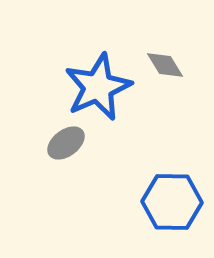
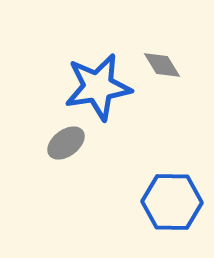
gray diamond: moved 3 px left
blue star: rotated 14 degrees clockwise
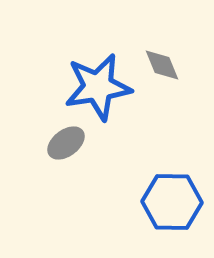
gray diamond: rotated 9 degrees clockwise
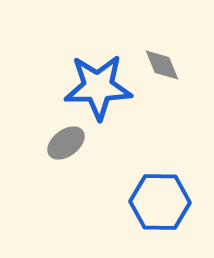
blue star: rotated 8 degrees clockwise
blue hexagon: moved 12 px left
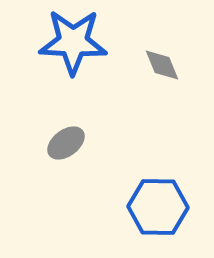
blue star: moved 25 px left, 45 px up; rotated 4 degrees clockwise
blue hexagon: moved 2 px left, 5 px down
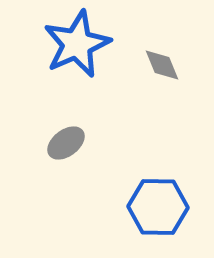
blue star: moved 4 px right, 2 px down; rotated 26 degrees counterclockwise
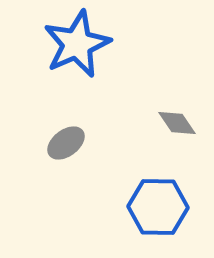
gray diamond: moved 15 px right, 58 px down; rotated 12 degrees counterclockwise
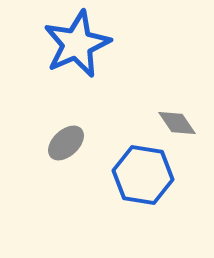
gray ellipse: rotated 6 degrees counterclockwise
blue hexagon: moved 15 px left, 32 px up; rotated 8 degrees clockwise
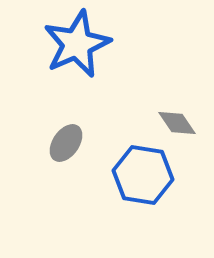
gray ellipse: rotated 12 degrees counterclockwise
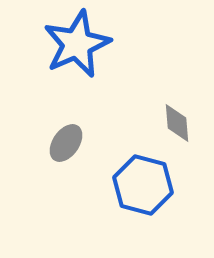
gray diamond: rotated 30 degrees clockwise
blue hexagon: moved 10 px down; rotated 6 degrees clockwise
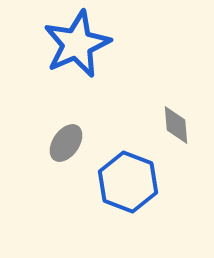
gray diamond: moved 1 px left, 2 px down
blue hexagon: moved 15 px left, 3 px up; rotated 6 degrees clockwise
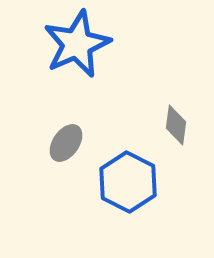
gray diamond: rotated 12 degrees clockwise
blue hexagon: rotated 6 degrees clockwise
